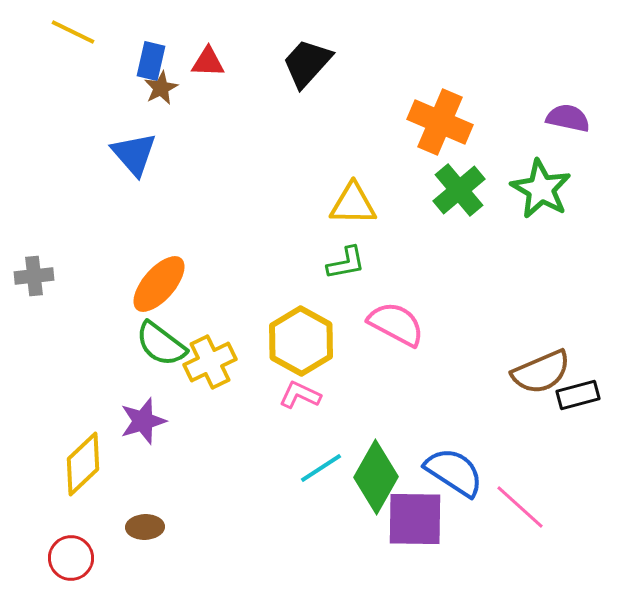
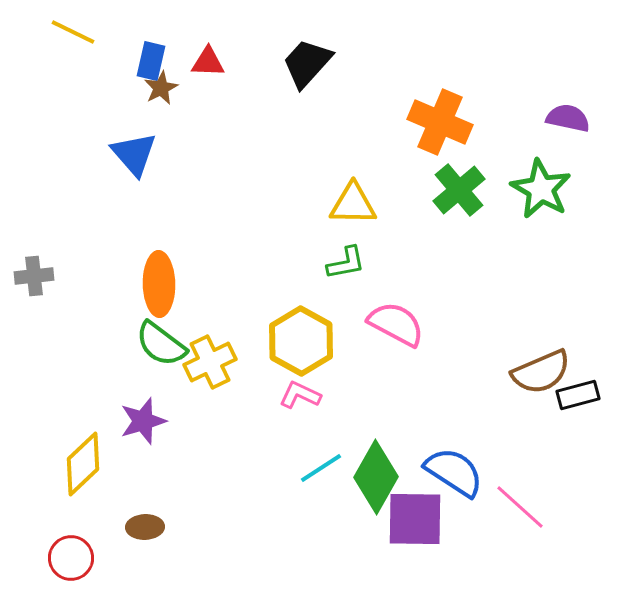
orange ellipse: rotated 42 degrees counterclockwise
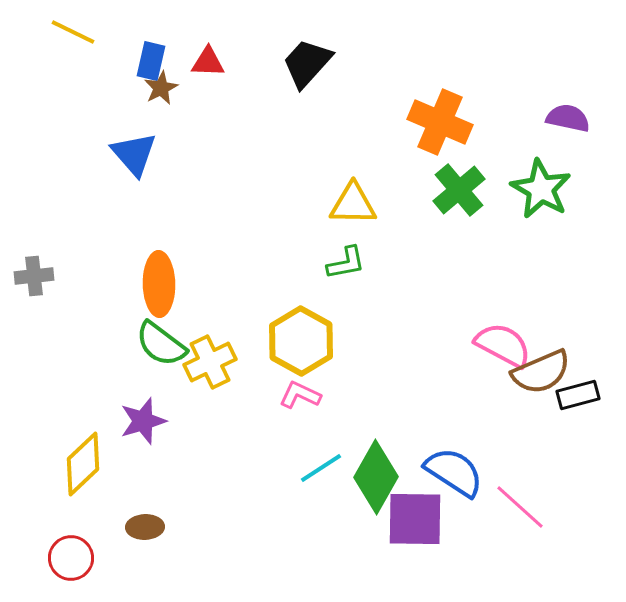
pink semicircle: moved 107 px right, 21 px down
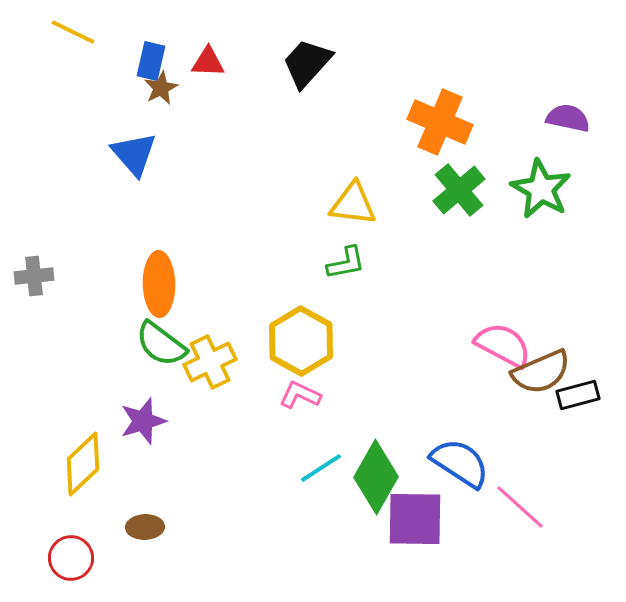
yellow triangle: rotated 6 degrees clockwise
blue semicircle: moved 6 px right, 9 px up
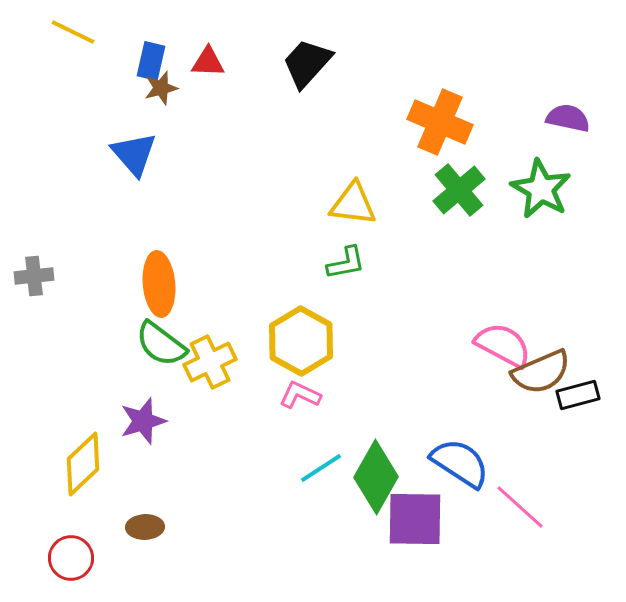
brown star: rotated 12 degrees clockwise
orange ellipse: rotated 4 degrees counterclockwise
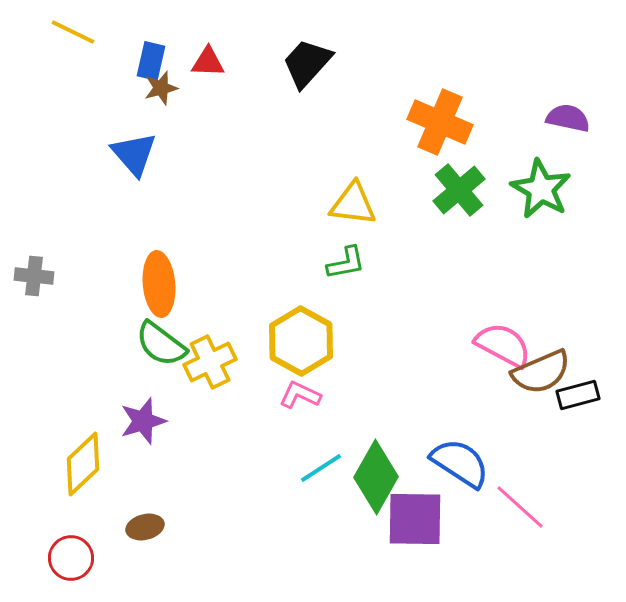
gray cross: rotated 12 degrees clockwise
brown ellipse: rotated 12 degrees counterclockwise
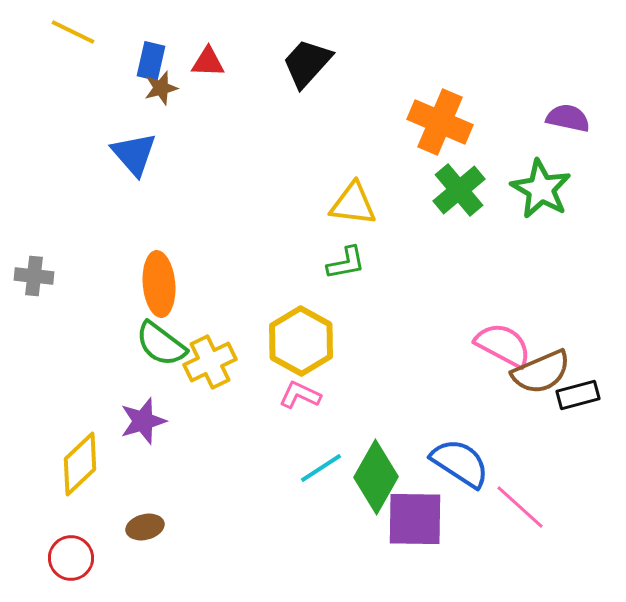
yellow diamond: moved 3 px left
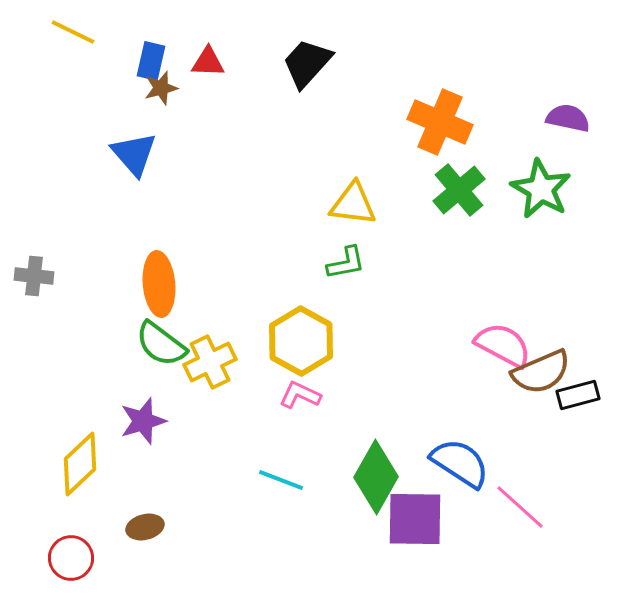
cyan line: moved 40 px left, 12 px down; rotated 54 degrees clockwise
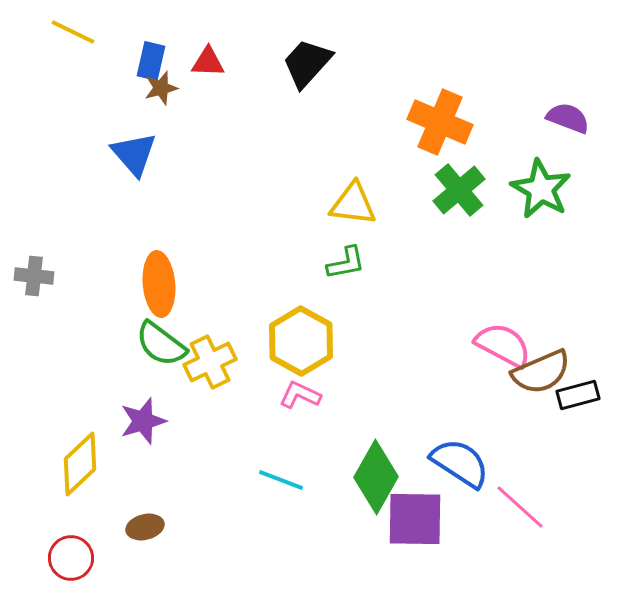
purple semicircle: rotated 9 degrees clockwise
